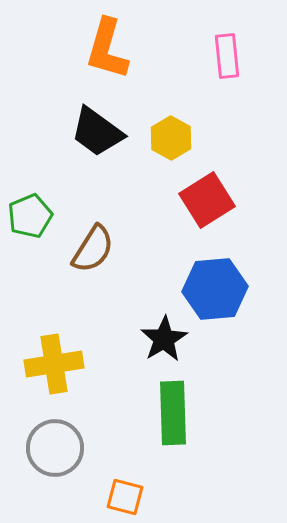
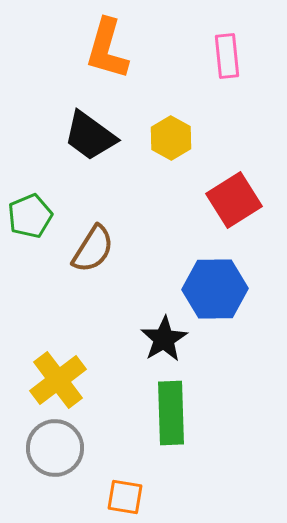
black trapezoid: moved 7 px left, 4 px down
red square: moved 27 px right
blue hexagon: rotated 4 degrees clockwise
yellow cross: moved 4 px right, 16 px down; rotated 28 degrees counterclockwise
green rectangle: moved 2 px left
orange square: rotated 6 degrees counterclockwise
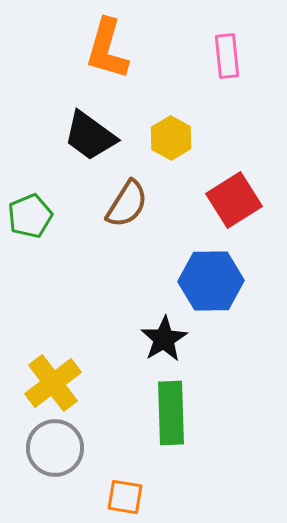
brown semicircle: moved 34 px right, 45 px up
blue hexagon: moved 4 px left, 8 px up
yellow cross: moved 5 px left, 3 px down
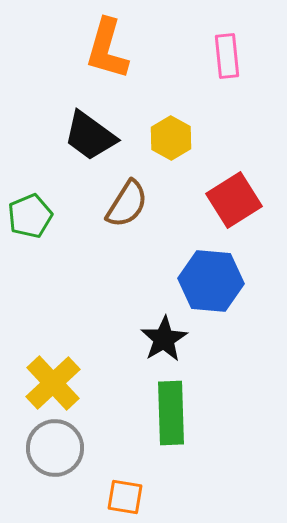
blue hexagon: rotated 6 degrees clockwise
yellow cross: rotated 6 degrees counterclockwise
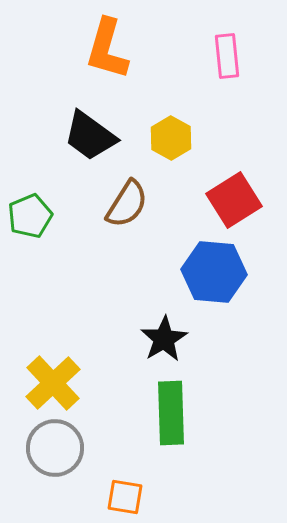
blue hexagon: moved 3 px right, 9 px up
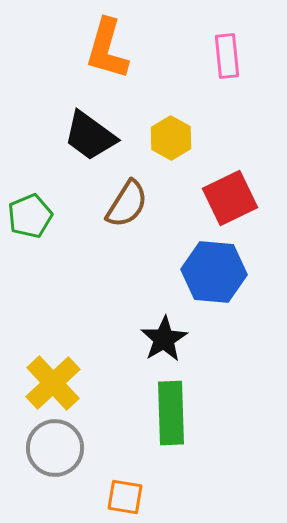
red square: moved 4 px left, 2 px up; rotated 6 degrees clockwise
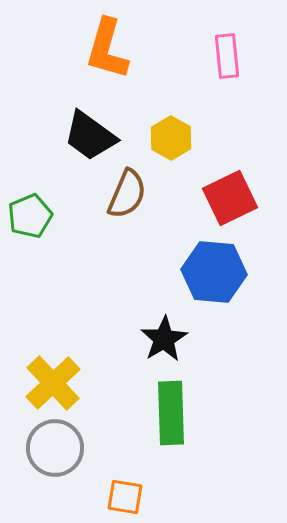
brown semicircle: moved 10 px up; rotated 9 degrees counterclockwise
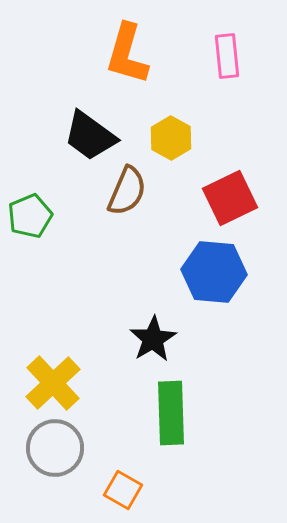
orange L-shape: moved 20 px right, 5 px down
brown semicircle: moved 3 px up
black star: moved 11 px left
orange square: moved 2 px left, 7 px up; rotated 21 degrees clockwise
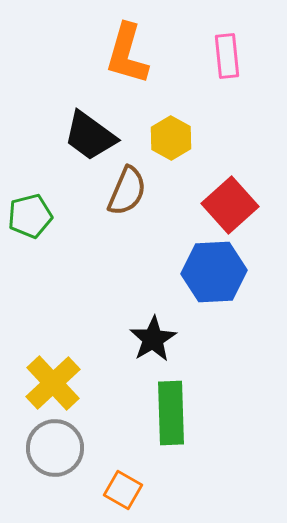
red square: moved 7 px down; rotated 16 degrees counterclockwise
green pentagon: rotated 9 degrees clockwise
blue hexagon: rotated 8 degrees counterclockwise
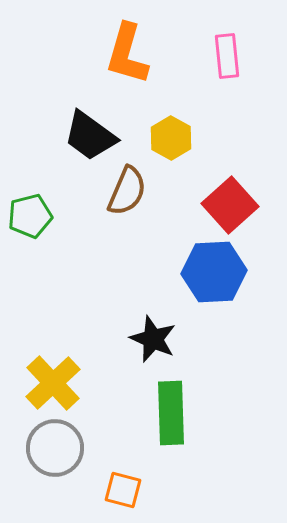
black star: rotated 18 degrees counterclockwise
orange square: rotated 15 degrees counterclockwise
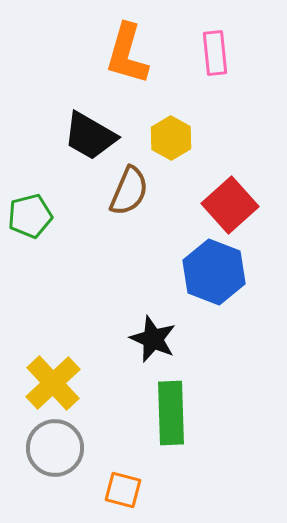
pink rectangle: moved 12 px left, 3 px up
black trapezoid: rotated 6 degrees counterclockwise
brown semicircle: moved 2 px right
blue hexagon: rotated 24 degrees clockwise
